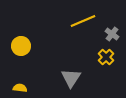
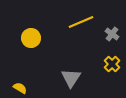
yellow line: moved 2 px left, 1 px down
yellow circle: moved 10 px right, 8 px up
yellow cross: moved 6 px right, 7 px down
yellow semicircle: rotated 24 degrees clockwise
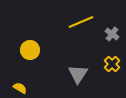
yellow circle: moved 1 px left, 12 px down
gray triangle: moved 7 px right, 4 px up
